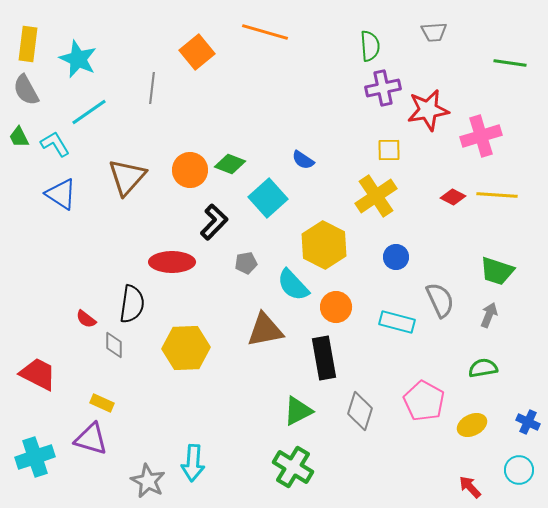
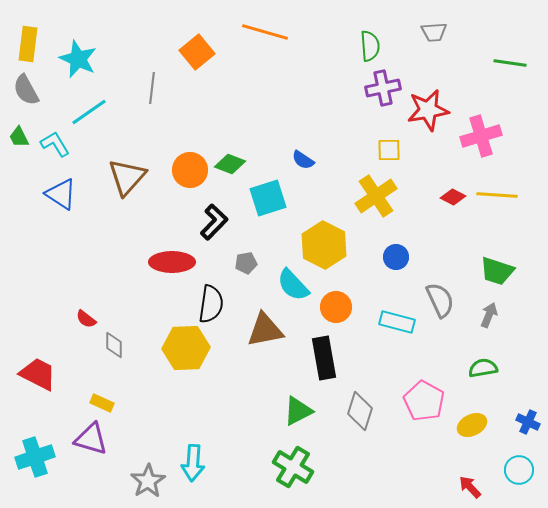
cyan square at (268, 198): rotated 24 degrees clockwise
black semicircle at (132, 304): moved 79 px right
gray star at (148, 481): rotated 12 degrees clockwise
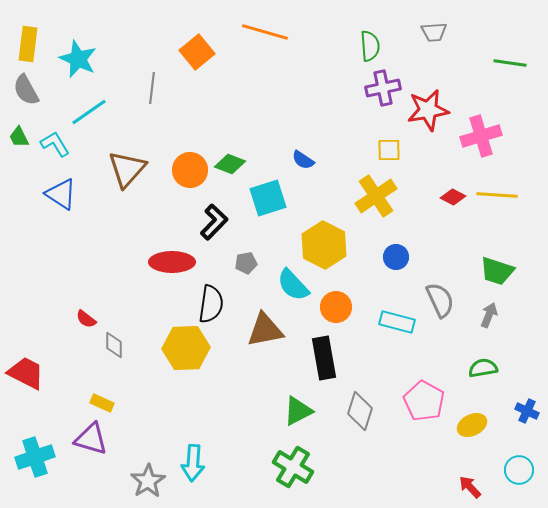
brown triangle at (127, 177): moved 8 px up
red trapezoid at (38, 374): moved 12 px left, 1 px up
blue cross at (528, 422): moved 1 px left, 11 px up
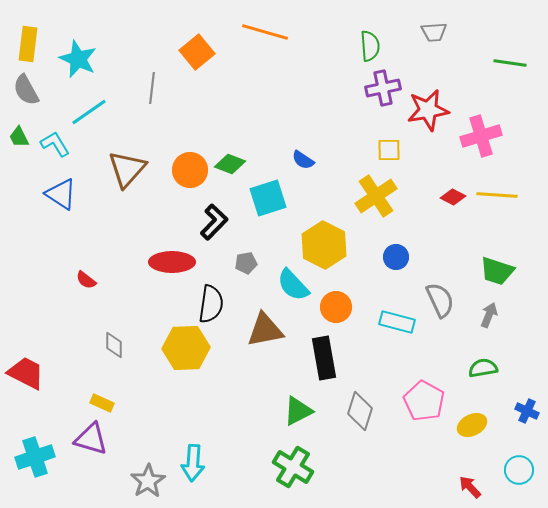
red semicircle at (86, 319): moved 39 px up
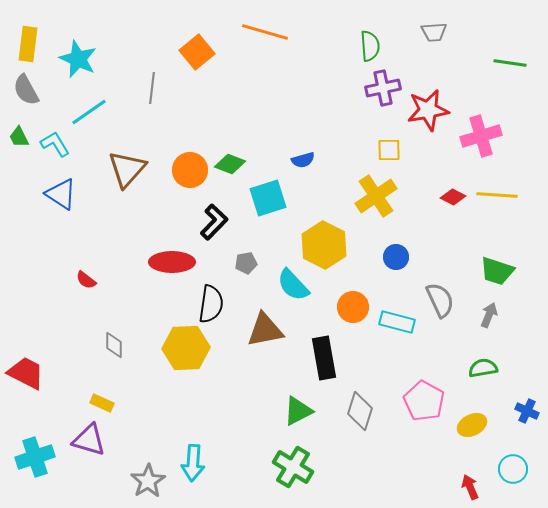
blue semicircle at (303, 160): rotated 50 degrees counterclockwise
orange circle at (336, 307): moved 17 px right
purple triangle at (91, 439): moved 2 px left, 1 px down
cyan circle at (519, 470): moved 6 px left, 1 px up
red arrow at (470, 487): rotated 20 degrees clockwise
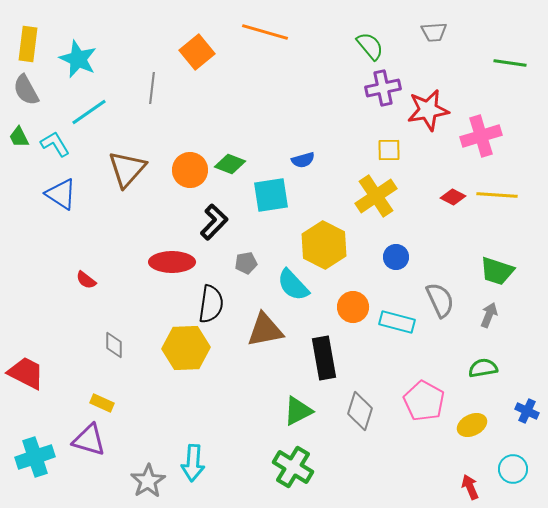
green semicircle at (370, 46): rotated 36 degrees counterclockwise
cyan square at (268, 198): moved 3 px right, 3 px up; rotated 9 degrees clockwise
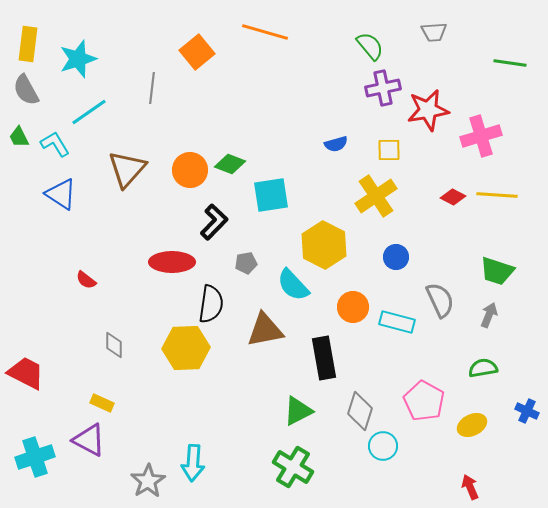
cyan star at (78, 59): rotated 30 degrees clockwise
blue semicircle at (303, 160): moved 33 px right, 16 px up
purple triangle at (89, 440): rotated 12 degrees clockwise
cyan circle at (513, 469): moved 130 px left, 23 px up
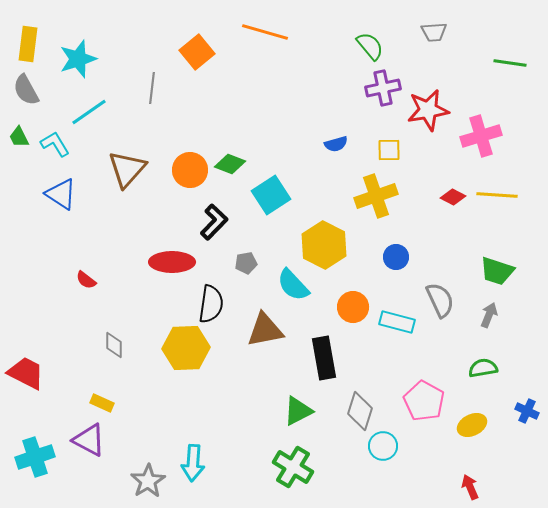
cyan square at (271, 195): rotated 24 degrees counterclockwise
yellow cross at (376, 196): rotated 15 degrees clockwise
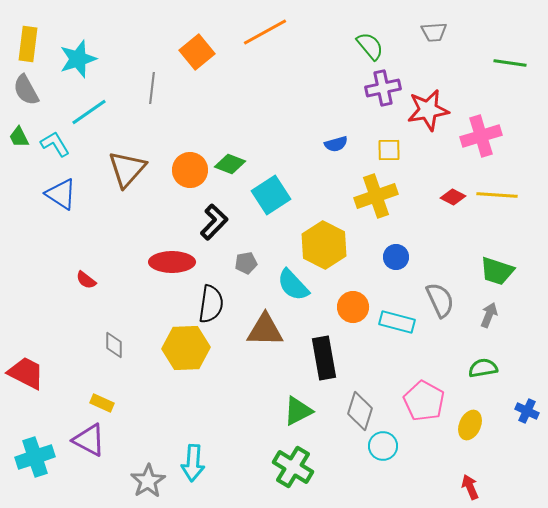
orange line at (265, 32): rotated 45 degrees counterclockwise
brown triangle at (265, 330): rotated 12 degrees clockwise
yellow ellipse at (472, 425): moved 2 px left; rotated 40 degrees counterclockwise
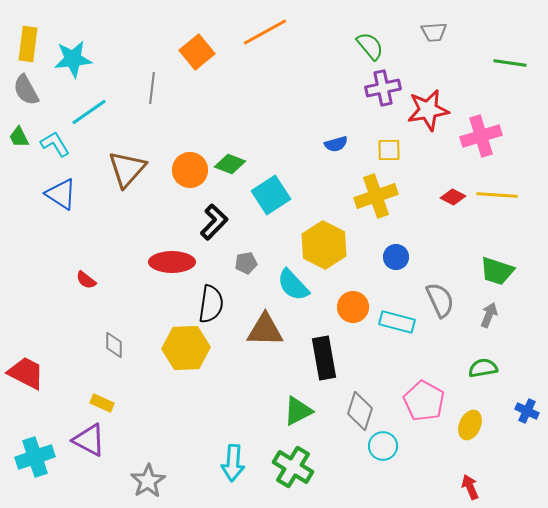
cyan star at (78, 59): moved 5 px left; rotated 12 degrees clockwise
cyan arrow at (193, 463): moved 40 px right
